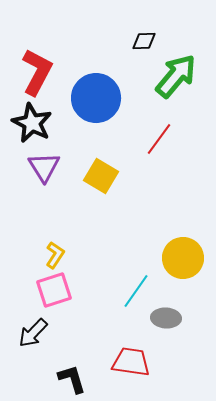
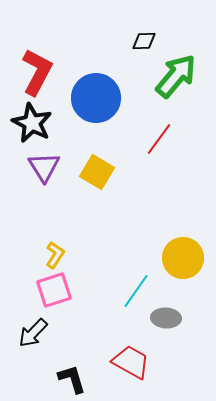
yellow square: moved 4 px left, 4 px up
red trapezoid: rotated 21 degrees clockwise
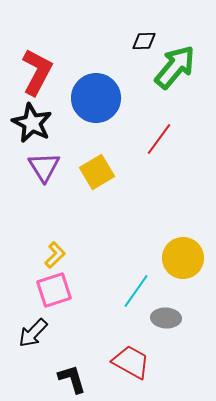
green arrow: moved 1 px left, 9 px up
yellow square: rotated 28 degrees clockwise
yellow L-shape: rotated 12 degrees clockwise
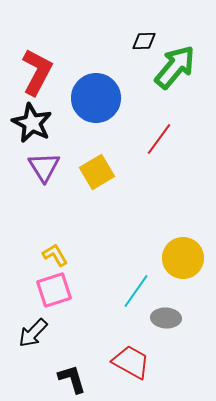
yellow L-shape: rotated 76 degrees counterclockwise
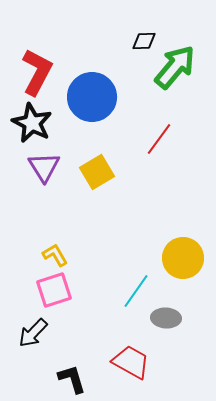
blue circle: moved 4 px left, 1 px up
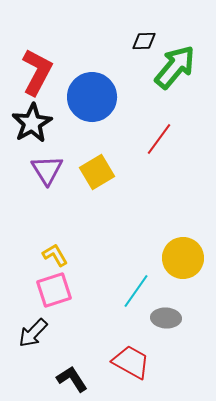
black star: rotated 15 degrees clockwise
purple triangle: moved 3 px right, 3 px down
black L-shape: rotated 16 degrees counterclockwise
